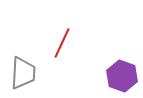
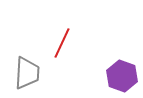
gray trapezoid: moved 4 px right
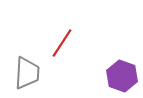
red line: rotated 8 degrees clockwise
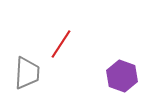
red line: moved 1 px left, 1 px down
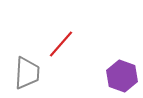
red line: rotated 8 degrees clockwise
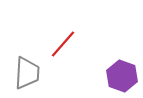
red line: moved 2 px right
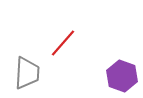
red line: moved 1 px up
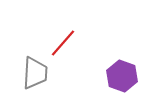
gray trapezoid: moved 8 px right
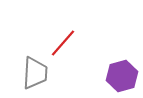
purple hexagon: rotated 24 degrees clockwise
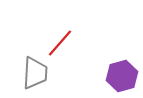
red line: moved 3 px left
